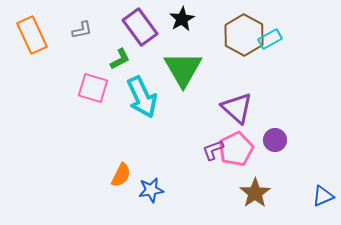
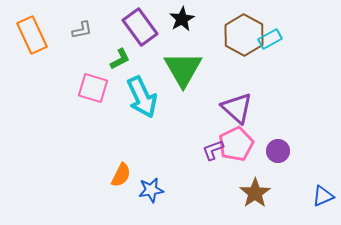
purple circle: moved 3 px right, 11 px down
pink pentagon: moved 5 px up
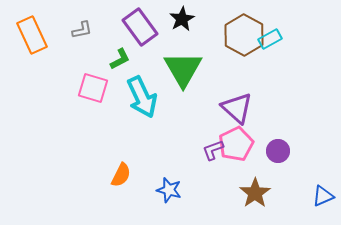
blue star: moved 18 px right; rotated 25 degrees clockwise
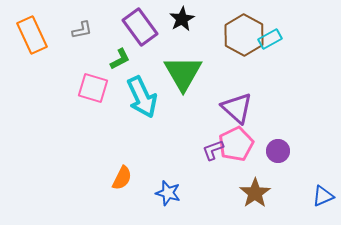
green triangle: moved 4 px down
orange semicircle: moved 1 px right, 3 px down
blue star: moved 1 px left, 3 px down
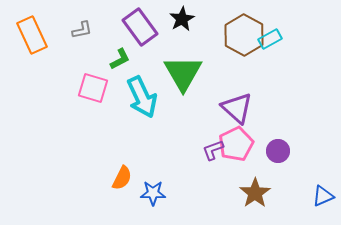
blue star: moved 15 px left; rotated 15 degrees counterclockwise
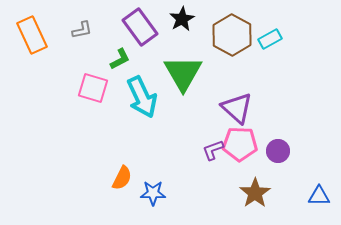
brown hexagon: moved 12 px left
pink pentagon: moved 4 px right; rotated 28 degrees clockwise
blue triangle: moved 4 px left; rotated 25 degrees clockwise
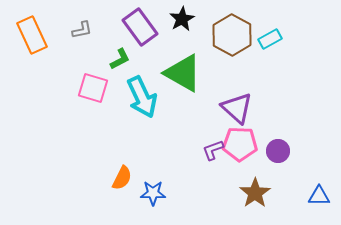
green triangle: rotated 30 degrees counterclockwise
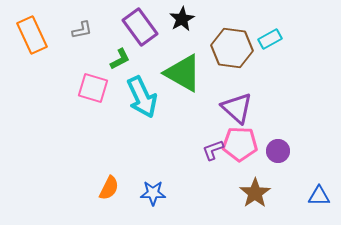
brown hexagon: moved 13 px down; rotated 21 degrees counterclockwise
orange semicircle: moved 13 px left, 10 px down
